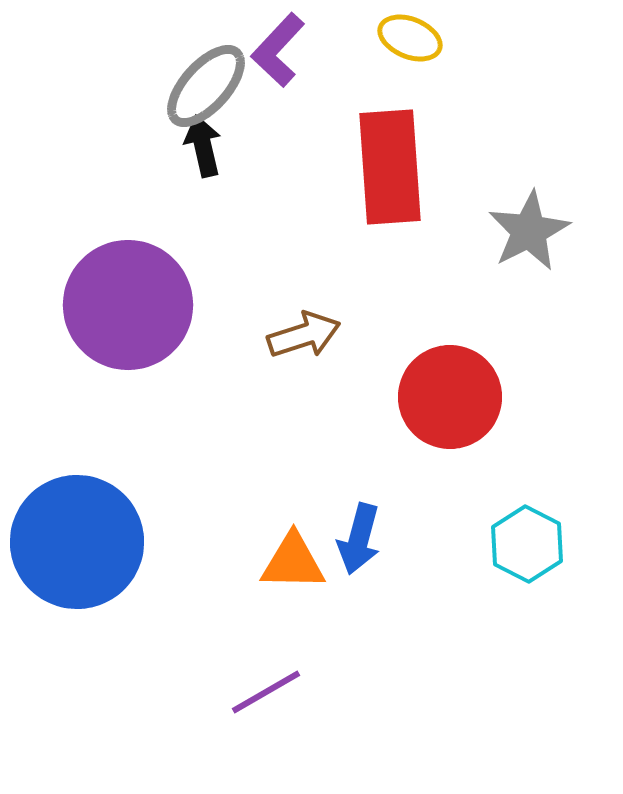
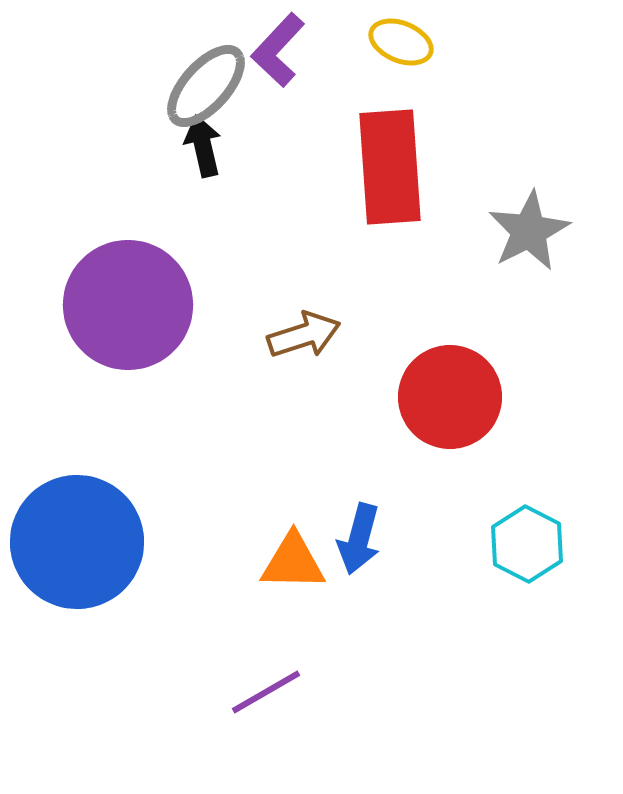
yellow ellipse: moved 9 px left, 4 px down
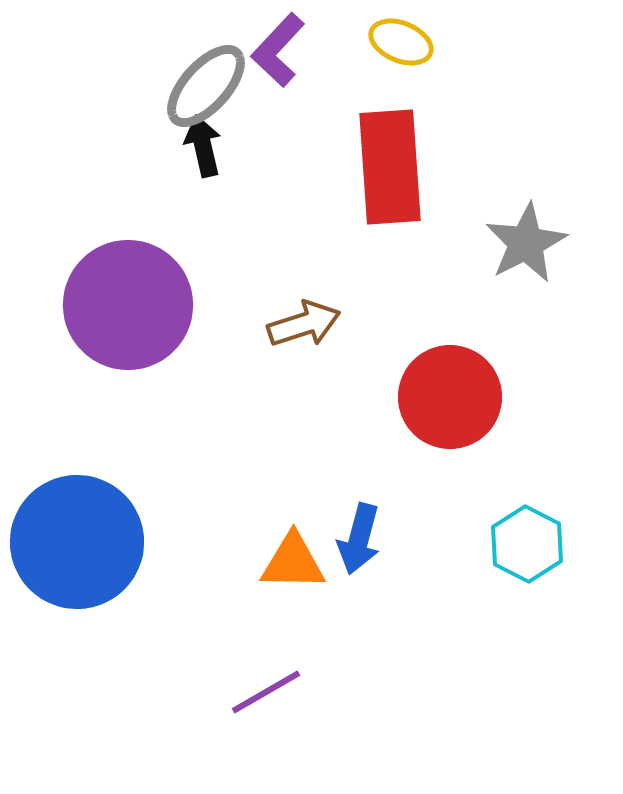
gray star: moved 3 px left, 12 px down
brown arrow: moved 11 px up
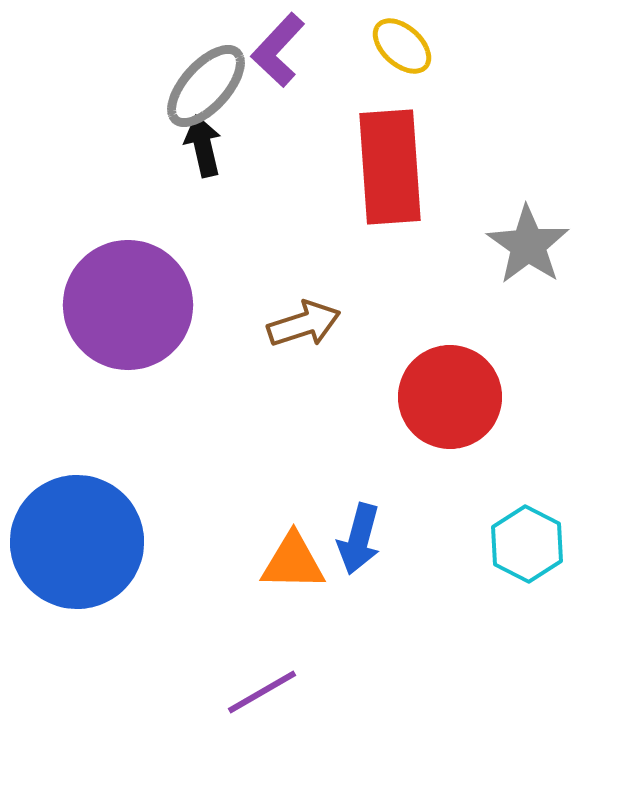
yellow ellipse: moved 1 px right, 4 px down; rotated 20 degrees clockwise
gray star: moved 2 px right, 2 px down; rotated 10 degrees counterclockwise
purple line: moved 4 px left
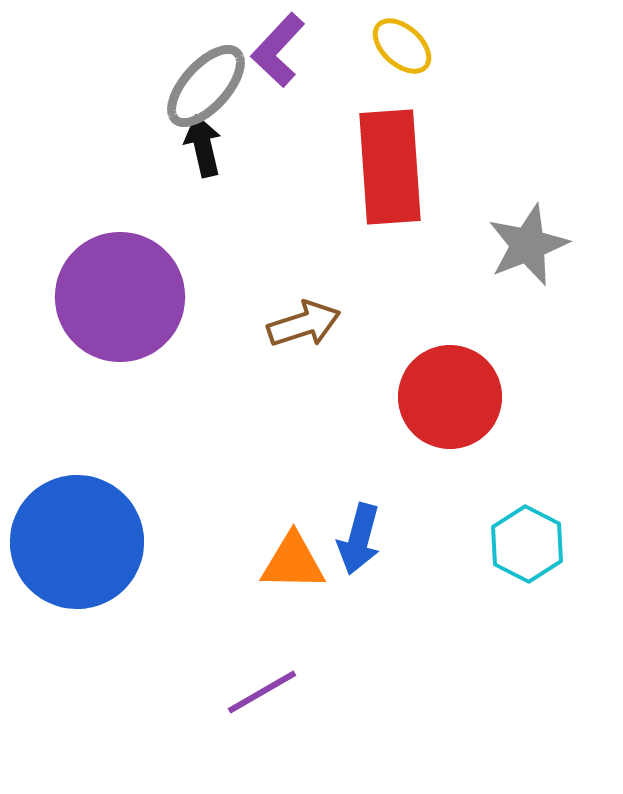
gray star: rotated 16 degrees clockwise
purple circle: moved 8 px left, 8 px up
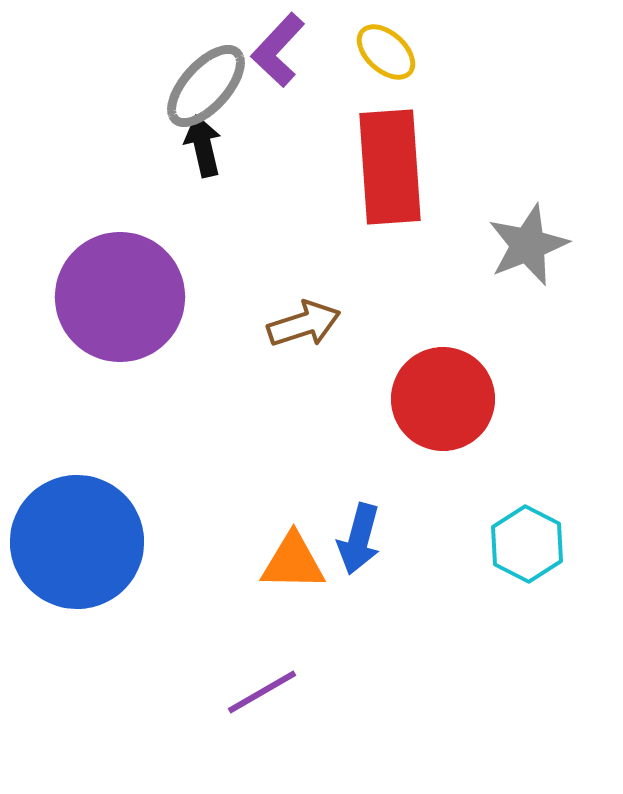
yellow ellipse: moved 16 px left, 6 px down
red circle: moved 7 px left, 2 px down
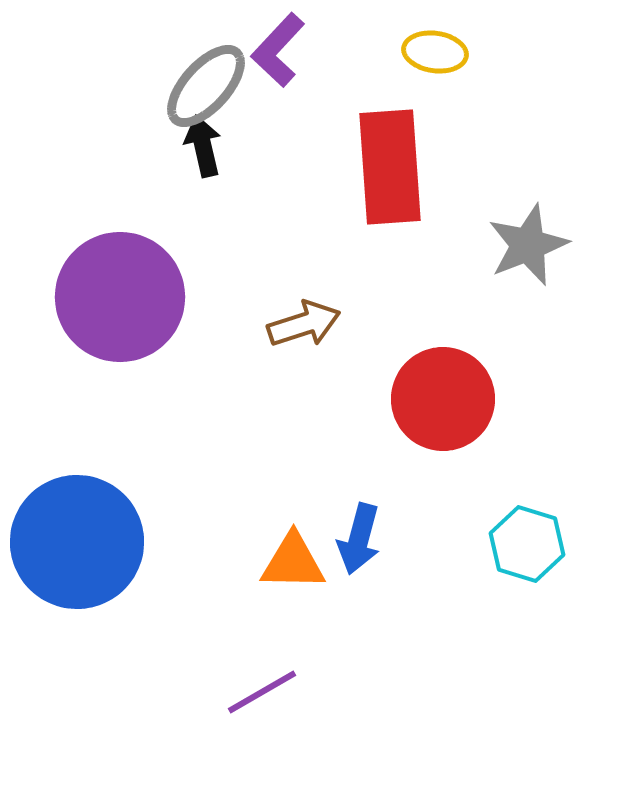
yellow ellipse: moved 49 px right; rotated 34 degrees counterclockwise
cyan hexagon: rotated 10 degrees counterclockwise
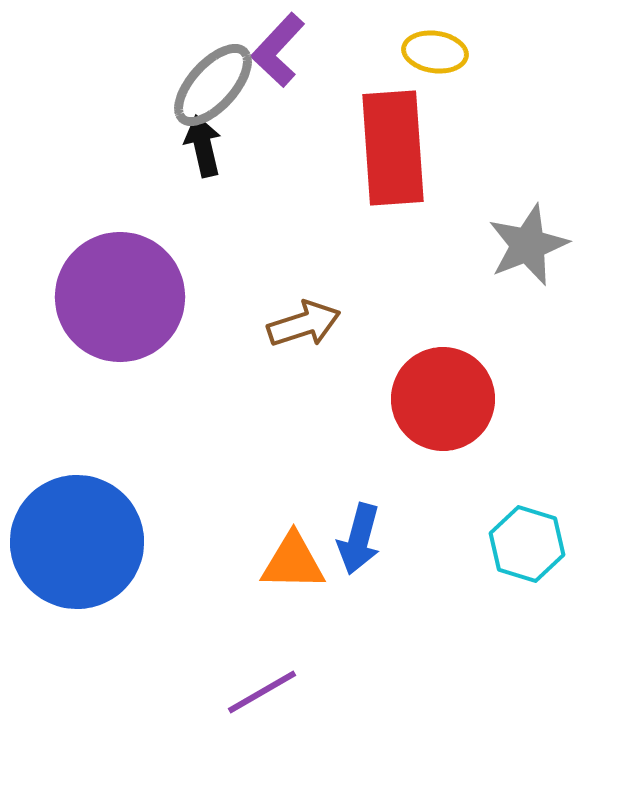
gray ellipse: moved 7 px right, 1 px up
red rectangle: moved 3 px right, 19 px up
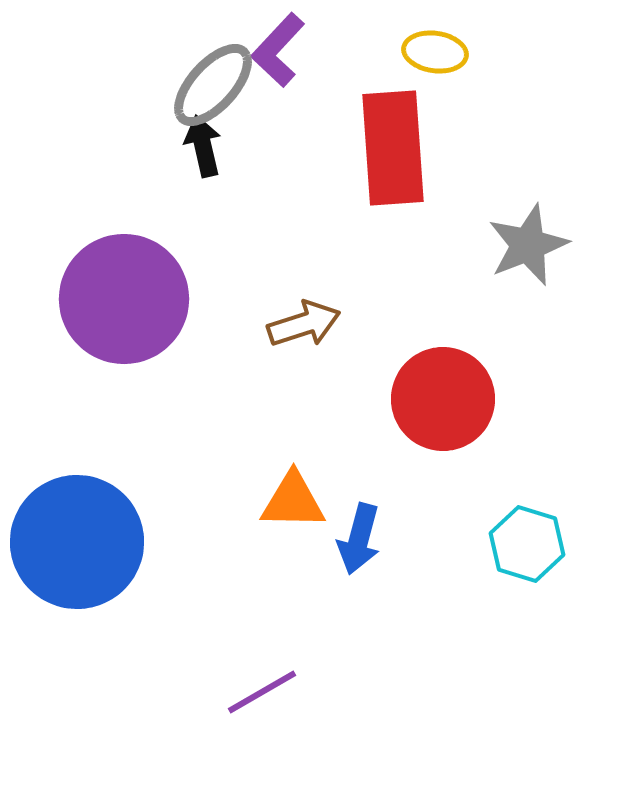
purple circle: moved 4 px right, 2 px down
orange triangle: moved 61 px up
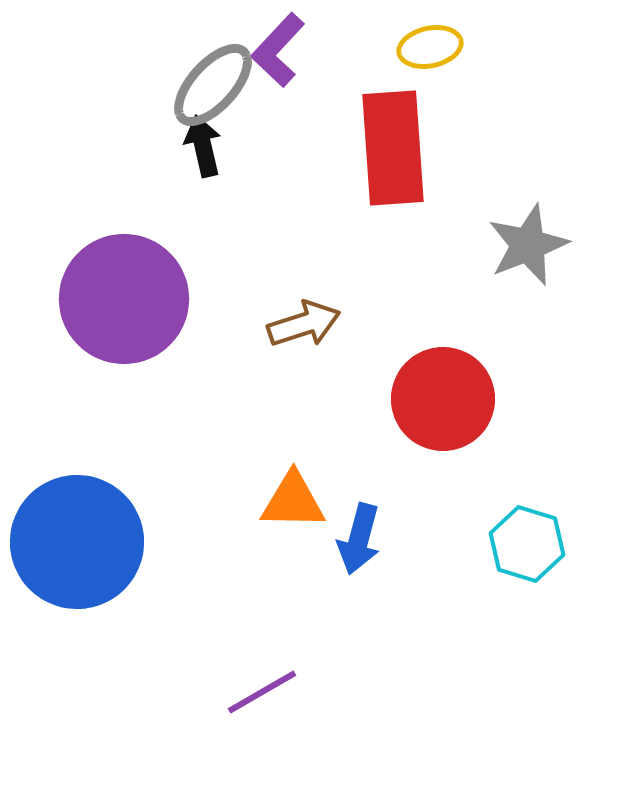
yellow ellipse: moved 5 px left, 5 px up; rotated 20 degrees counterclockwise
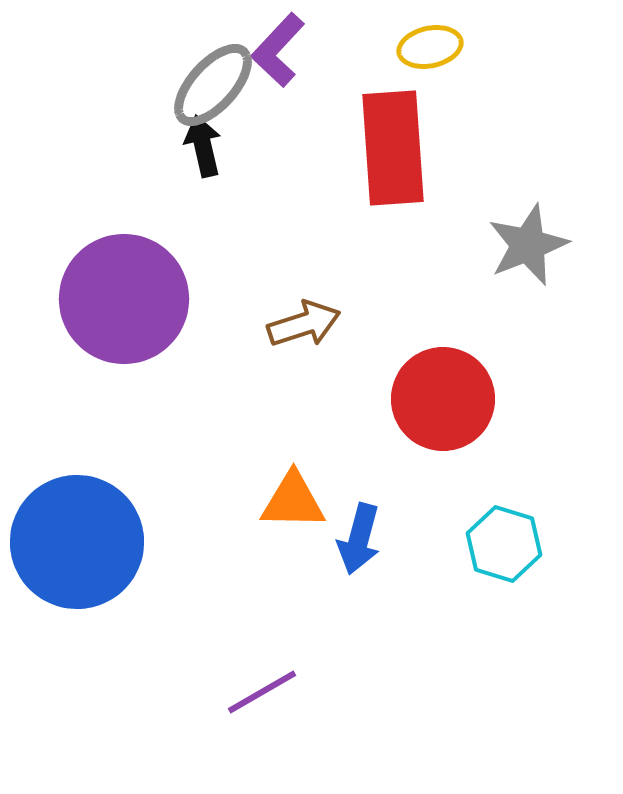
cyan hexagon: moved 23 px left
